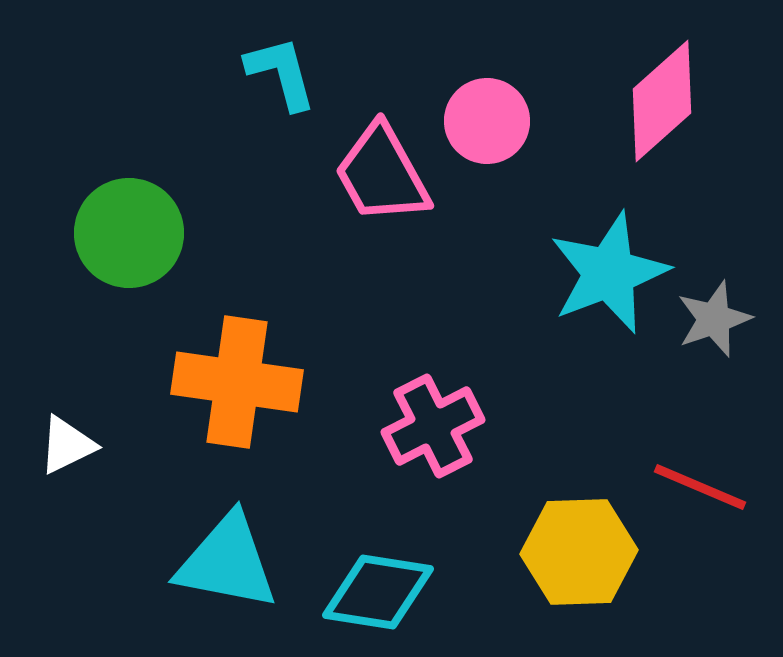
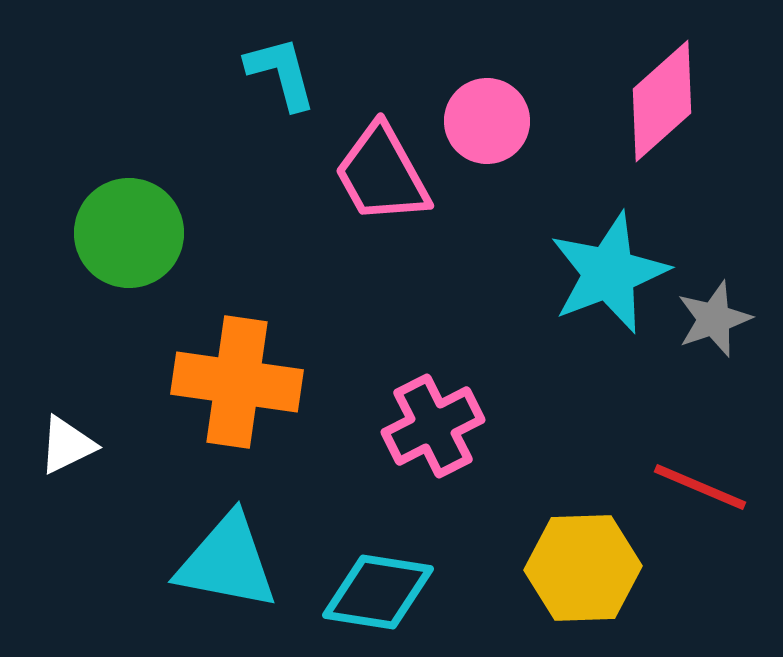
yellow hexagon: moved 4 px right, 16 px down
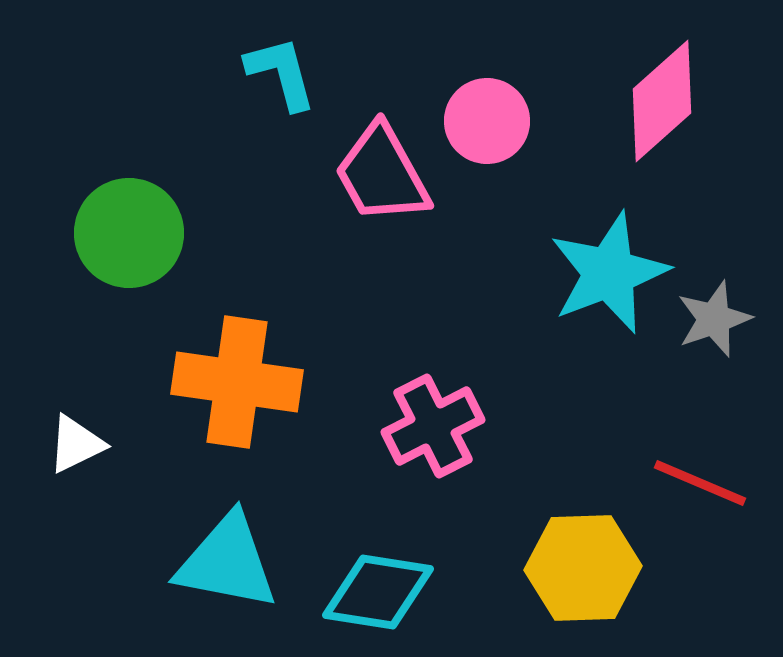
white triangle: moved 9 px right, 1 px up
red line: moved 4 px up
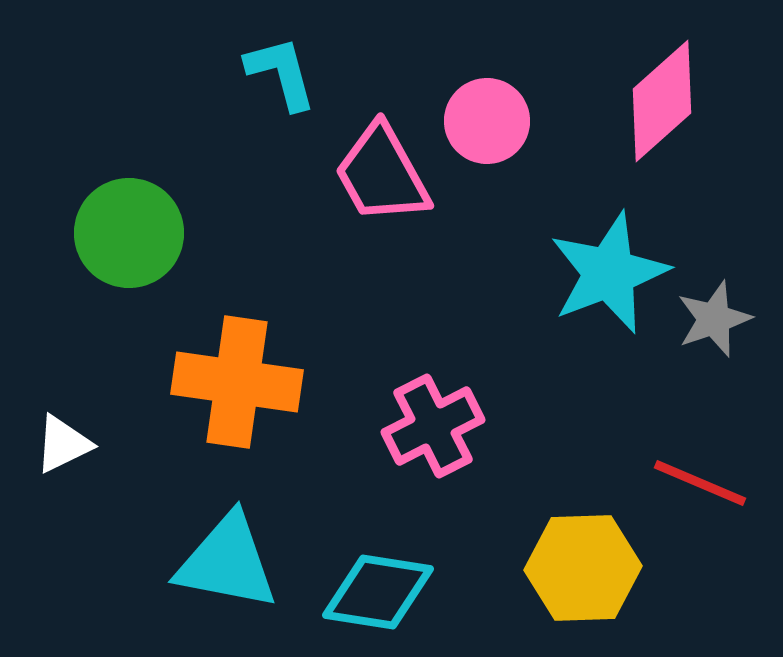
white triangle: moved 13 px left
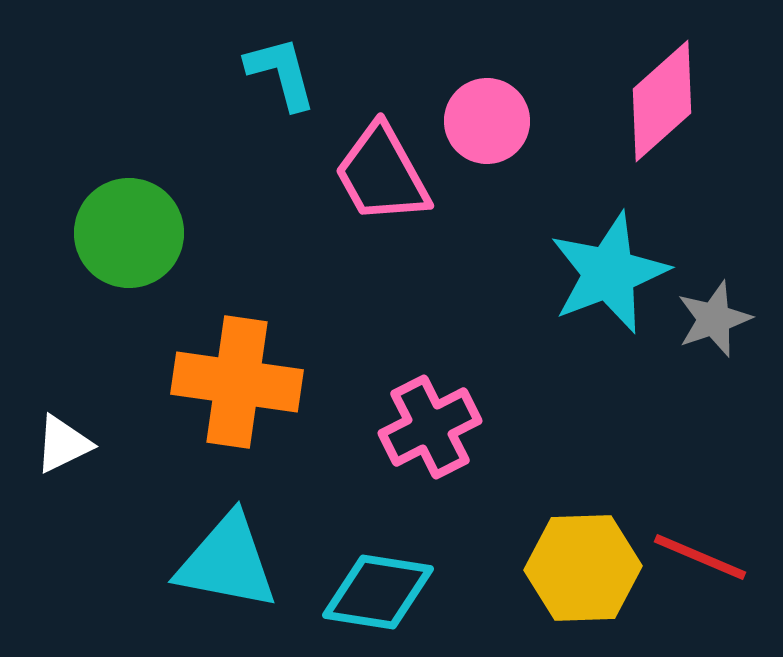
pink cross: moved 3 px left, 1 px down
red line: moved 74 px down
